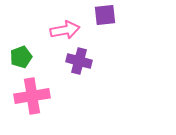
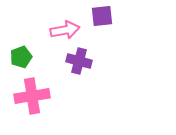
purple square: moved 3 px left, 1 px down
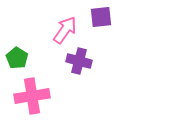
purple square: moved 1 px left, 1 px down
pink arrow: rotated 44 degrees counterclockwise
green pentagon: moved 4 px left, 1 px down; rotated 20 degrees counterclockwise
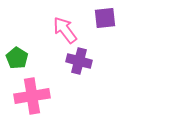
purple square: moved 4 px right, 1 px down
pink arrow: rotated 72 degrees counterclockwise
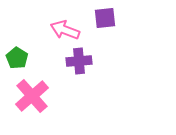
pink arrow: rotated 32 degrees counterclockwise
purple cross: rotated 20 degrees counterclockwise
pink cross: rotated 32 degrees counterclockwise
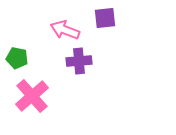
green pentagon: rotated 20 degrees counterclockwise
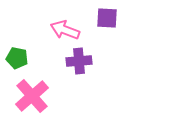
purple square: moved 2 px right; rotated 10 degrees clockwise
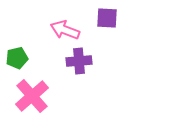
green pentagon: rotated 25 degrees counterclockwise
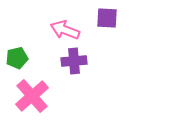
purple cross: moved 5 px left
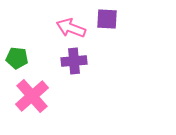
purple square: moved 1 px down
pink arrow: moved 6 px right, 2 px up
green pentagon: rotated 20 degrees clockwise
